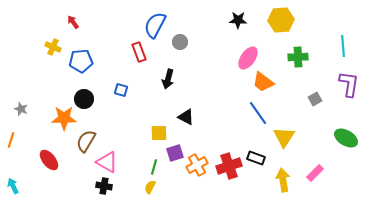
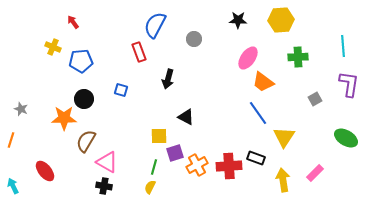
gray circle: moved 14 px right, 3 px up
yellow square: moved 3 px down
red ellipse: moved 4 px left, 11 px down
red cross: rotated 15 degrees clockwise
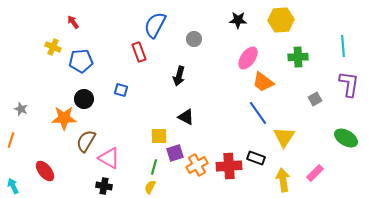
black arrow: moved 11 px right, 3 px up
pink triangle: moved 2 px right, 4 px up
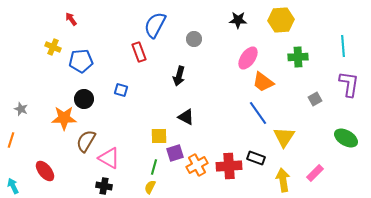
red arrow: moved 2 px left, 3 px up
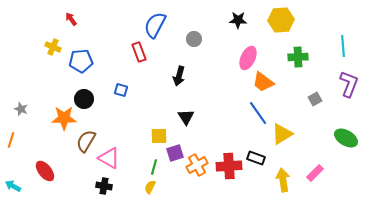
pink ellipse: rotated 10 degrees counterclockwise
purple L-shape: rotated 12 degrees clockwise
black triangle: rotated 30 degrees clockwise
yellow triangle: moved 2 px left, 3 px up; rotated 25 degrees clockwise
cyan arrow: rotated 35 degrees counterclockwise
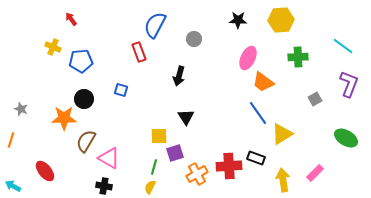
cyan line: rotated 50 degrees counterclockwise
orange cross: moved 9 px down
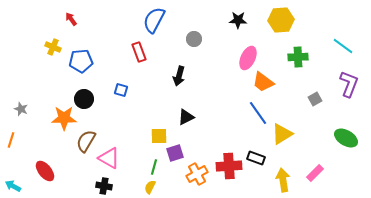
blue semicircle: moved 1 px left, 5 px up
black triangle: rotated 36 degrees clockwise
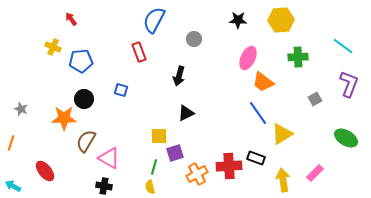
black triangle: moved 4 px up
orange line: moved 3 px down
yellow semicircle: rotated 40 degrees counterclockwise
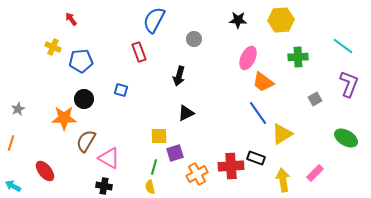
gray star: moved 3 px left; rotated 24 degrees clockwise
red cross: moved 2 px right
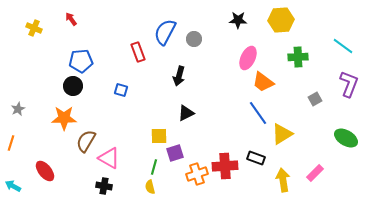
blue semicircle: moved 11 px right, 12 px down
yellow cross: moved 19 px left, 19 px up
red rectangle: moved 1 px left
black circle: moved 11 px left, 13 px up
red cross: moved 6 px left
orange cross: rotated 10 degrees clockwise
